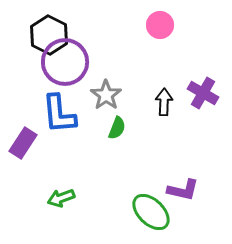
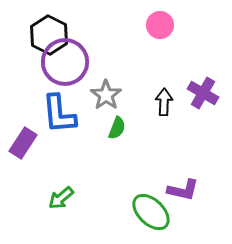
green arrow: rotated 20 degrees counterclockwise
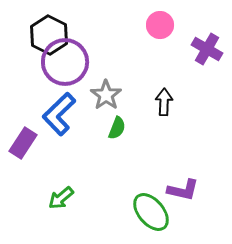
purple cross: moved 4 px right, 44 px up
blue L-shape: rotated 51 degrees clockwise
green ellipse: rotated 6 degrees clockwise
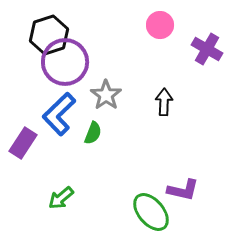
black hexagon: rotated 15 degrees clockwise
green semicircle: moved 24 px left, 5 px down
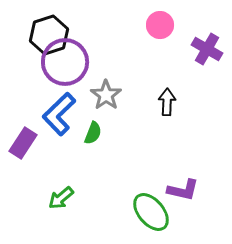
black arrow: moved 3 px right
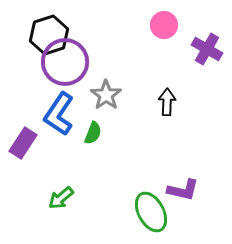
pink circle: moved 4 px right
blue L-shape: rotated 12 degrees counterclockwise
green ellipse: rotated 12 degrees clockwise
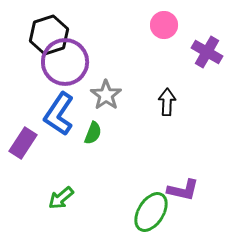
purple cross: moved 3 px down
green ellipse: rotated 60 degrees clockwise
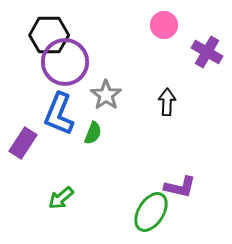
black hexagon: rotated 18 degrees clockwise
blue L-shape: rotated 12 degrees counterclockwise
purple L-shape: moved 3 px left, 3 px up
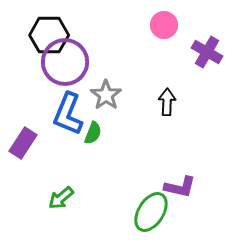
blue L-shape: moved 9 px right
